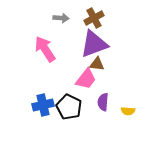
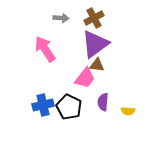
purple triangle: moved 1 px right; rotated 16 degrees counterclockwise
brown triangle: moved 1 px down
pink trapezoid: moved 1 px left, 1 px up
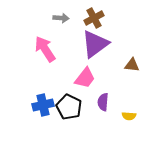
brown triangle: moved 35 px right
yellow semicircle: moved 1 px right, 5 px down
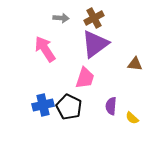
brown triangle: moved 3 px right, 1 px up
pink trapezoid: rotated 20 degrees counterclockwise
purple semicircle: moved 8 px right, 4 px down
yellow semicircle: moved 3 px right, 2 px down; rotated 40 degrees clockwise
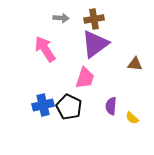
brown cross: moved 1 px down; rotated 18 degrees clockwise
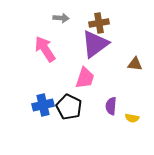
brown cross: moved 5 px right, 4 px down
yellow semicircle: rotated 32 degrees counterclockwise
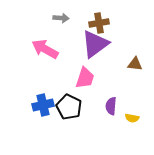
pink arrow: rotated 28 degrees counterclockwise
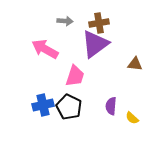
gray arrow: moved 4 px right, 3 px down
pink trapezoid: moved 10 px left, 2 px up
yellow semicircle: rotated 32 degrees clockwise
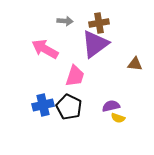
purple semicircle: rotated 72 degrees clockwise
yellow semicircle: moved 14 px left; rotated 24 degrees counterclockwise
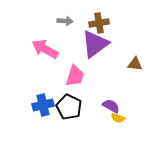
purple semicircle: rotated 42 degrees clockwise
